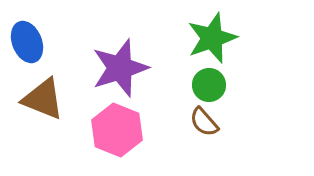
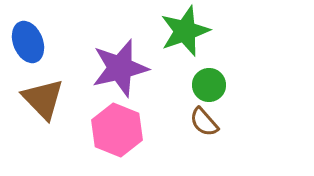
green star: moved 27 px left, 7 px up
blue ellipse: moved 1 px right
purple star: rotated 4 degrees clockwise
brown triangle: rotated 24 degrees clockwise
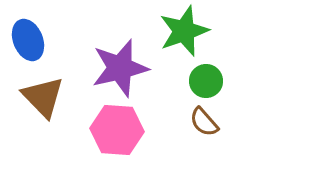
green star: moved 1 px left
blue ellipse: moved 2 px up
green circle: moved 3 px left, 4 px up
brown triangle: moved 2 px up
pink hexagon: rotated 18 degrees counterclockwise
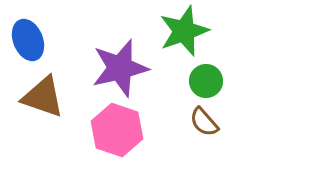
brown triangle: rotated 27 degrees counterclockwise
pink hexagon: rotated 15 degrees clockwise
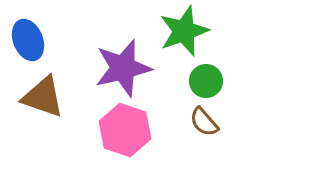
purple star: moved 3 px right
pink hexagon: moved 8 px right
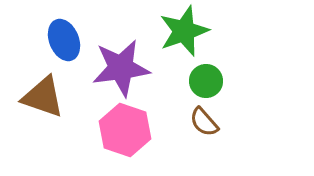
blue ellipse: moved 36 px right
purple star: moved 2 px left; rotated 6 degrees clockwise
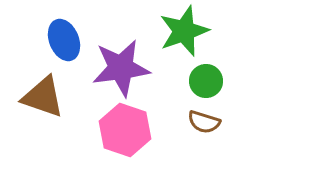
brown semicircle: rotated 32 degrees counterclockwise
